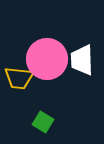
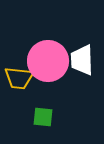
pink circle: moved 1 px right, 2 px down
green square: moved 5 px up; rotated 25 degrees counterclockwise
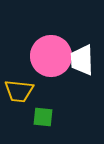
pink circle: moved 3 px right, 5 px up
yellow trapezoid: moved 13 px down
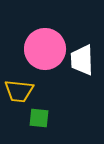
pink circle: moved 6 px left, 7 px up
green square: moved 4 px left, 1 px down
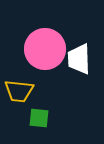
white trapezoid: moved 3 px left, 1 px up
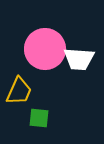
white trapezoid: rotated 84 degrees counterclockwise
yellow trapezoid: rotated 72 degrees counterclockwise
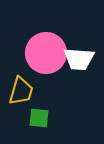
pink circle: moved 1 px right, 4 px down
yellow trapezoid: moved 2 px right; rotated 8 degrees counterclockwise
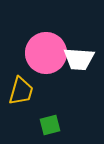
green square: moved 11 px right, 7 px down; rotated 20 degrees counterclockwise
